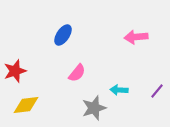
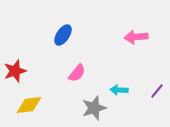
yellow diamond: moved 3 px right
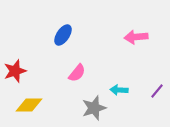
yellow diamond: rotated 8 degrees clockwise
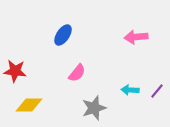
red star: rotated 25 degrees clockwise
cyan arrow: moved 11 px right
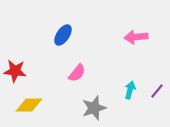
cyan arrow: rotated 102 degrees clockwise
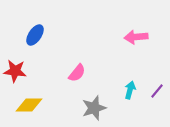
blue ellipse: moved 28 px left
